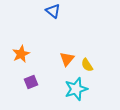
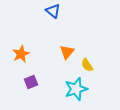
orange triangle: moved 7 px up
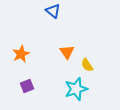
orange triangle: rotated 14 degrees counterclockwise
purple square: moved 4 px left, 4 px down
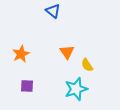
purple square: rotated 24 degrees clockwise
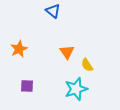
orange star: moved 2 px left, 5 px up
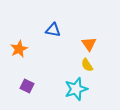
blue triangle: moved 19 px down; rotated 28 degrees counterclockwise
orange triangle: moved 22 px right, 8 px up
purple square: rotated 24 degrees clockwise
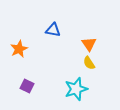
yellow semicircle: moved 2 px right, 2 px up
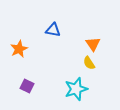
orange triangle: moved 4 px right
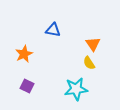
orange star: moved 5 px right, 5 px down
cyan star: rotated 10 degrees clockwise
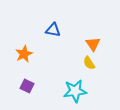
cyan star: moved 1 px left, 2 px down
